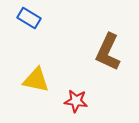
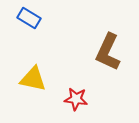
yellow triangle: moved 3 px left, 1 px up
red star: moved 2 px up
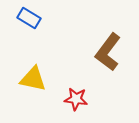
brown L-shape: rotated 12 degrees clockwise
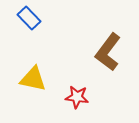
blue rectangle: rotated 15 degrees clockwise
red star: moved 1 px right, 2 px up
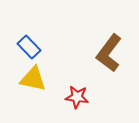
blue rectangle: moved 29 px down
brown L-shape: moved 1 px right, 1 px down
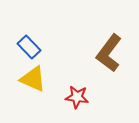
yellow triangle: rotated 12 degrees clockwise
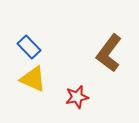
red star: rotated 20 degrees counterclockwise
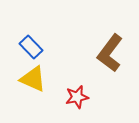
blue rectangle: moved 2 px right
brown L-shape: moved 1 px right
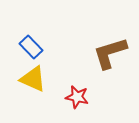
brown L-shape: rotated 36 degrees clockwise
red star: rotated 25 degrees clockwise
